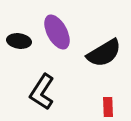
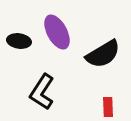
black semicircle: moved 1 px left, 1 px down
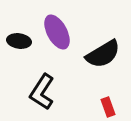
red rectangle: rotated 18 degrees counterclockwise
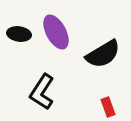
purple ellipse: moved 1 px left
black ellipse: moved 7 px up
